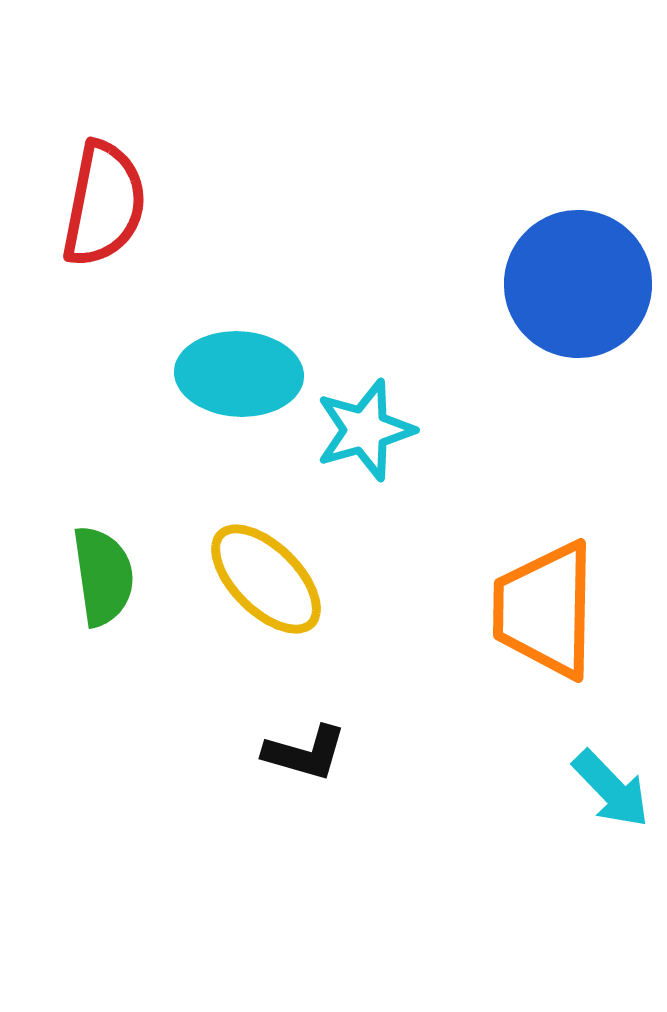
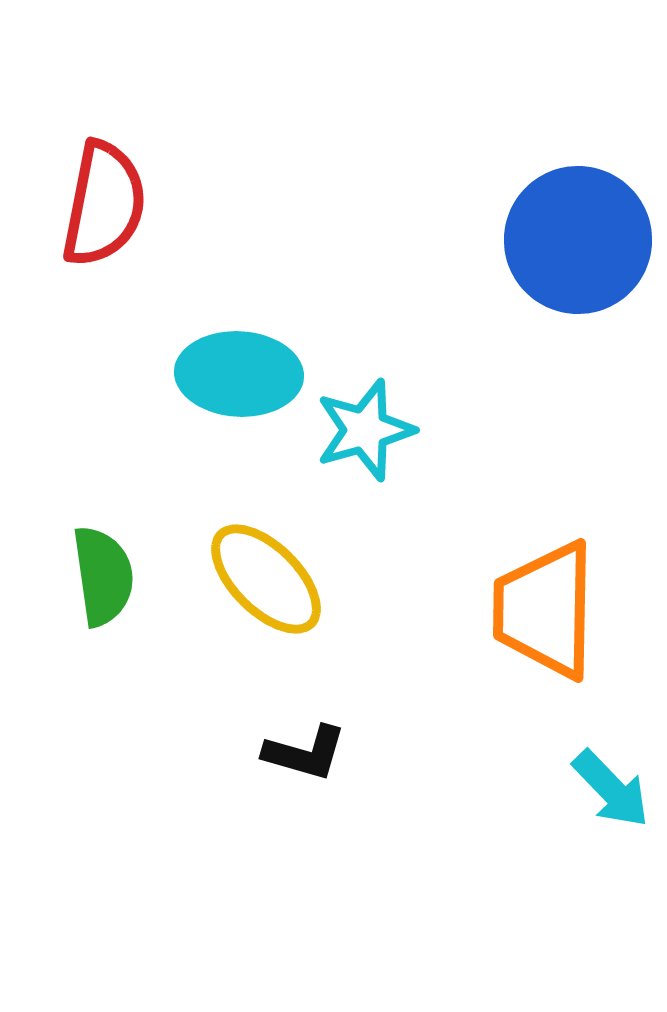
blue circle: moved 44 px up
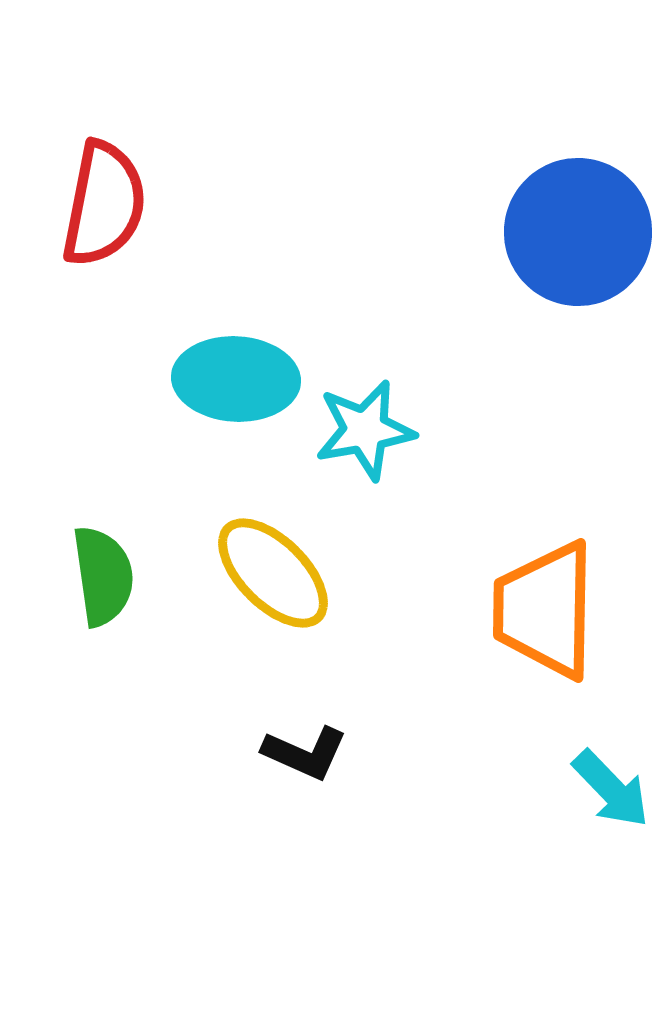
blue circle: moved 8 px up
cyan ellipse: moved 3 px left, 5 px down
cyan star: rotated 6 degrees clockwise
yellow ellipse: moved 7 px right, 6 px up
black L-shape: rotated 8 degrees clockwise
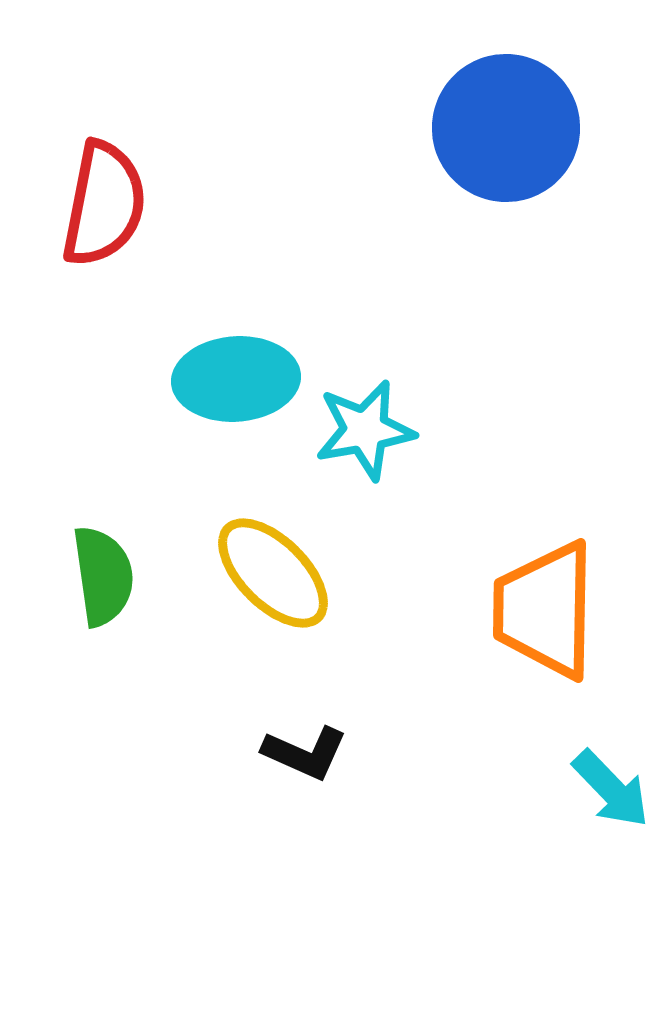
blue circle: moved 72 px left, 104 px up
cyan ellipse: rotated 7 degrees counterclockwise
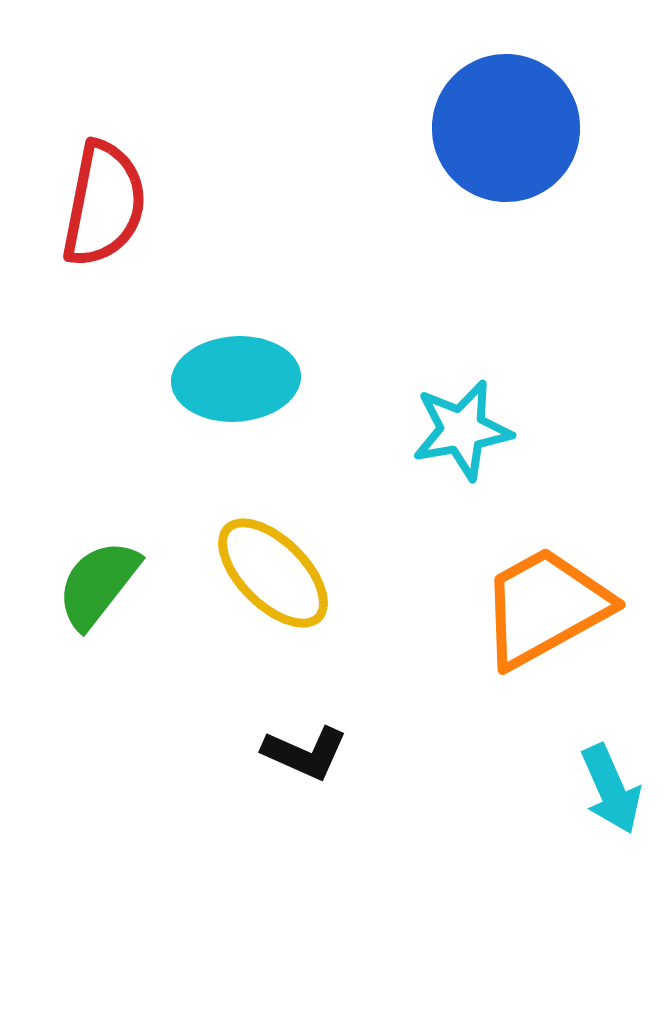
cyan star: moved 97 px right
green semicircle: moved 5 px left, 8 px down; rotated 134 degrees counterclockwise
orange trapezoid: moved 3 px up; rotated 60 degrees clockwise
cyan arrow: rotated 20 degrees clockwise
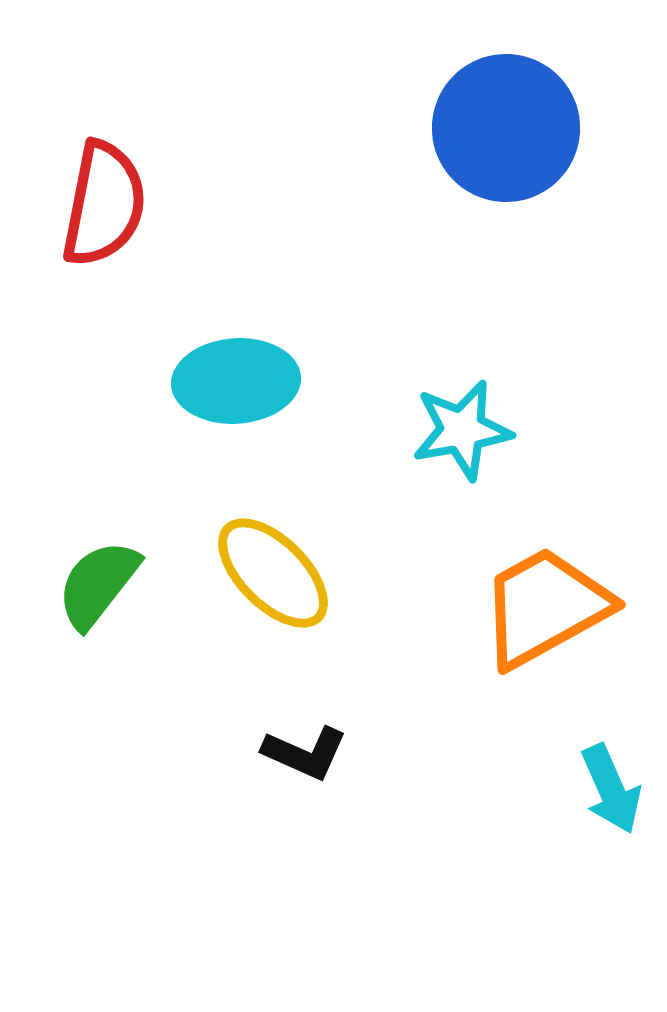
cyan ellipse: moved 2 px down
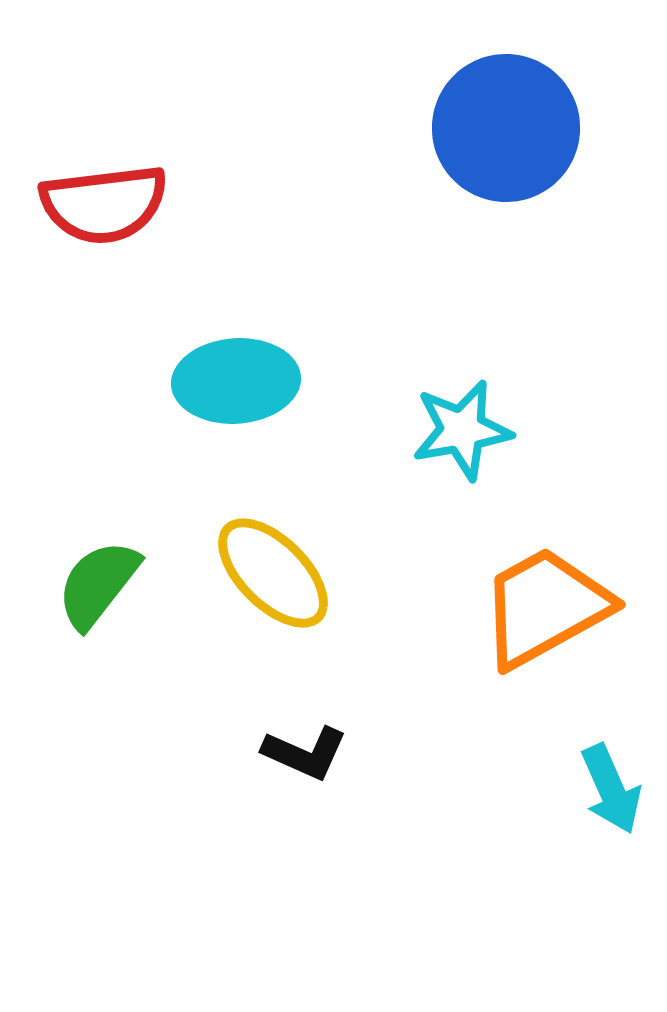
red semicircle: rotated 72 degrees clockwise
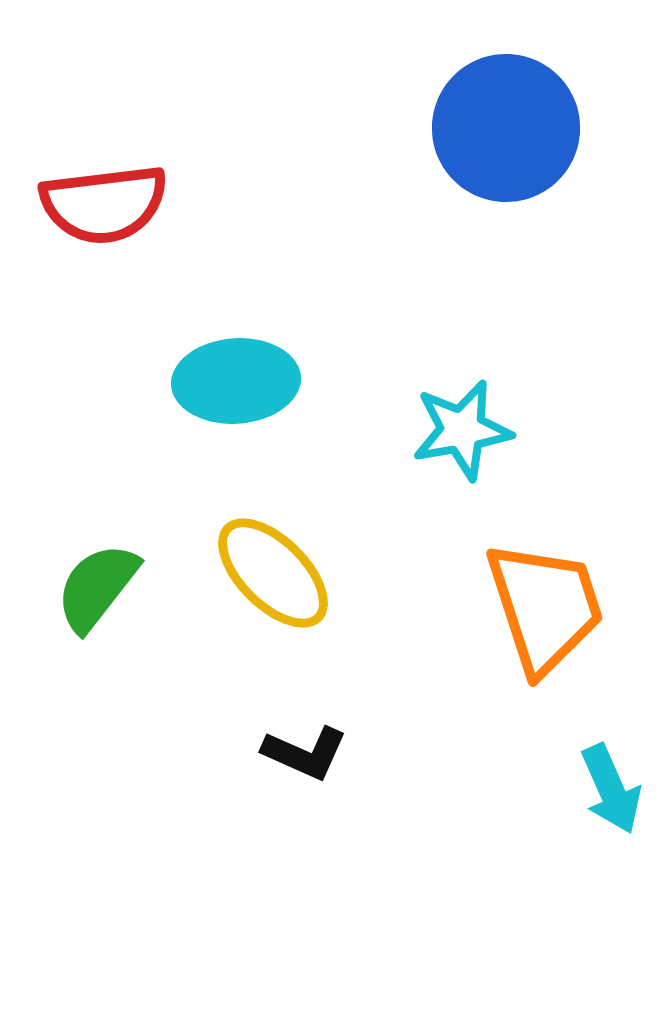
green semicircle: moved 1 px left, 3 px down
orange trapezoid: rotated 101 degrees clockwise
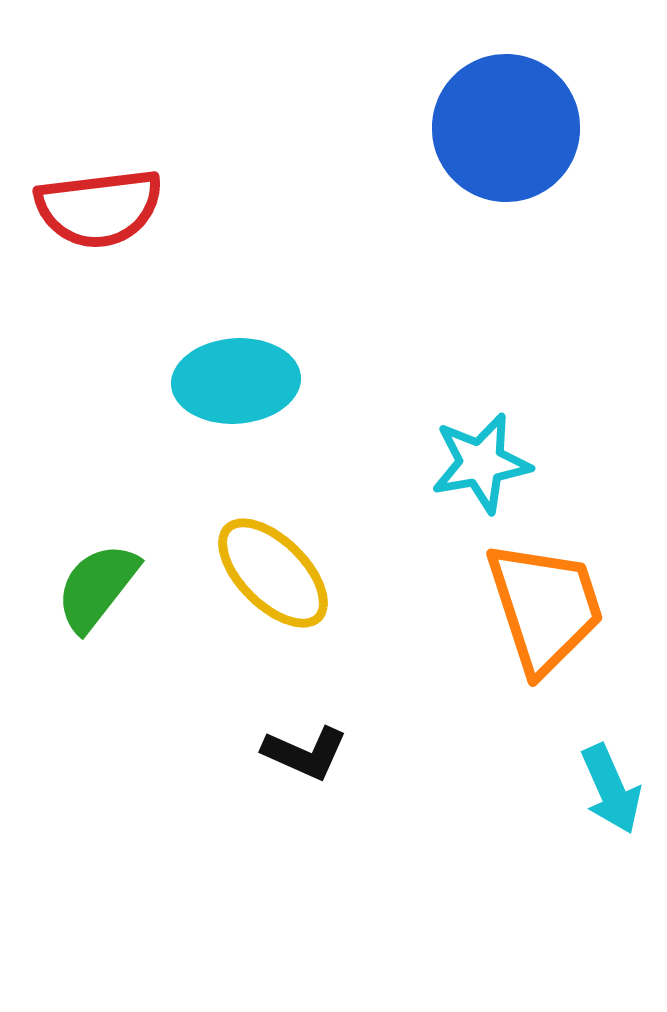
red semicircle: moved 5 px left, 4 px down
cyan star: moved 19 px right, 33 px down
